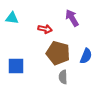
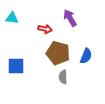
purple arrow: moved 2 px left
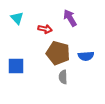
cyan triangle: moved 5 px right; rotated 40 degrees clockwise
blue semicircle: rotated 63 degrees clockwise
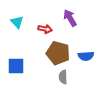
cyan triangle: moved 4 px down
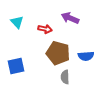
purple arrow: rotated 36 degrees counterclockwise
blue square: rotated 12 degrees counterclockwise
gray semicircle: moved 2 px right
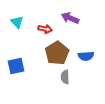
brown pentagon: moved 1 px left; rotated 25 degrees clockwise
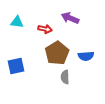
cyan triangle: rotated 40 degrees counterclockwise
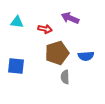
brown pentagon: rotated 15 degrees clockwise
blue square: rotated 18 degrees clockwise
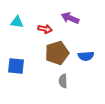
gray semicircle: moved 2 px left, 4 px down
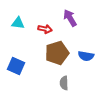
purple arrow: rotated 36 degrees clockwise
cyan triangle: moved 1 px right, 1 px down
blue semicircle: rotated 14 degrees clockwise
blue square: rotated 18 degrees clockwise
gray semicircle: moved 1 px right, 2 px down
